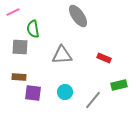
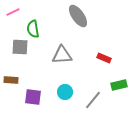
brown rectangle: moved 8 px left, 3 px down
purple square: moved 4 px down
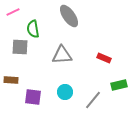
gray ellipse: moved 9 px left
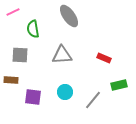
gray square: moved 8 px down
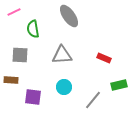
pink line: moved 1 px right
cyan circle: moved 1 px left, 5 px up
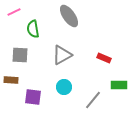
gray triangle: rotated 25 degrees counterclockwise
green rectangle: rotated 14 degrees clockwise
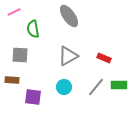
gray triangle: moved 6 px right, 1 px down
brown rectangle: moved 1 px right
gray line: moved 3 px right, 13 px up
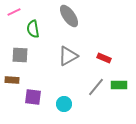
cyan circle: moved 17 px down
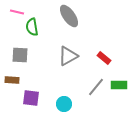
pink line: moved 3 px right; rotated 40 degrees clockwise
green semicircle: moved 1 px left, 2 px up
red rectangle: rotated 16 degrees clockwise
purple square: moved 2 px left, 1 px down
